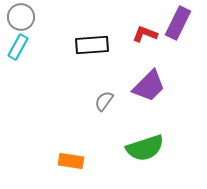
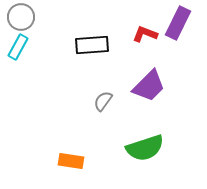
gray semicircle: moved 1 px left
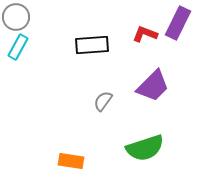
gray circle: moved 5 px left
purple trapezoid: moved 4 px right
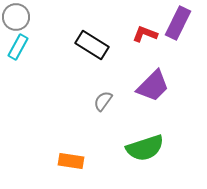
black rectangle: rotated 36 degrees clockwise
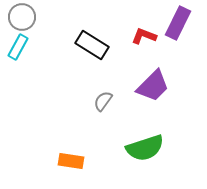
gray circle: moved 6 px right
red L-shape: moved 1 px left, 2 px down
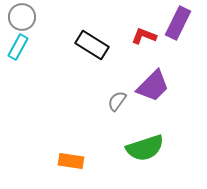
gray semicircle: moved 14 px right
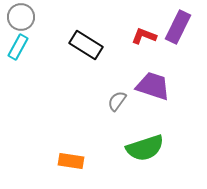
gray circle: moved 1 px left
purple rectangle: moved 4 px down
black rectangle: moved 6 px left
purple trapezoid: rotated 117 degrees counterclockwise
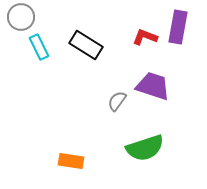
purple rectangle: rotated 16 degrees counterclockwise
red L-shape: moved 1 px right, 1 px down
cyan rectangle: moved 21 px right; rotated 55 degrees counterclockwise
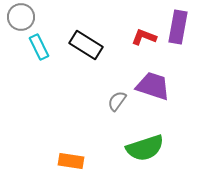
red L-shape: moved 1 px left
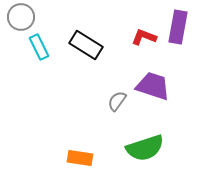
orange rectangle: moved 9 px right, 3 px up
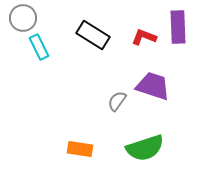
gray circle: moved 2 px right, 1 px down
purple rectangle: rotated 12 degrees counterclockwise
black rectangle: moved 7 px right, 10 px up
orange rectangle: moved 9 px up
